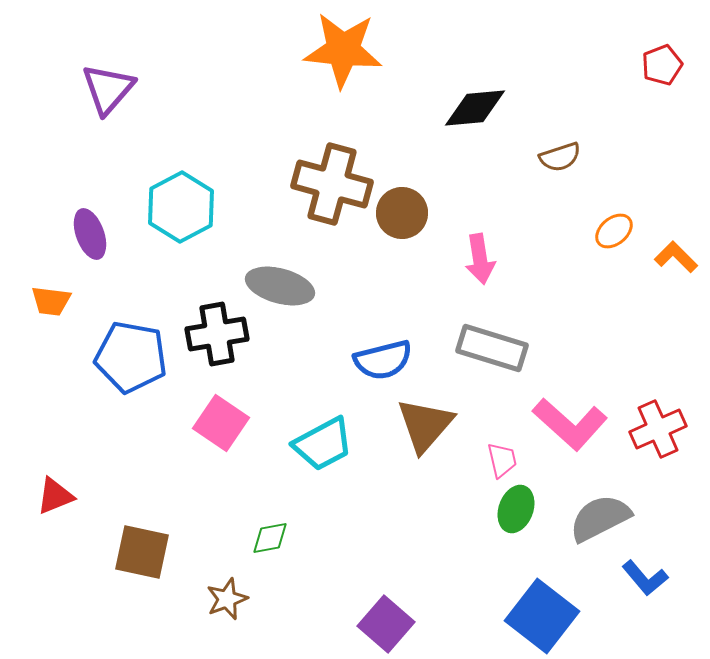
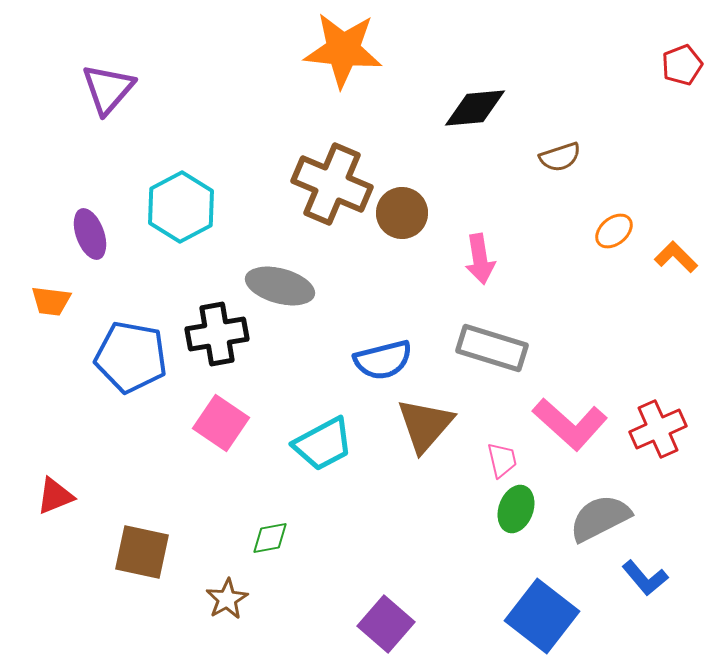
red pentagon: moved 20 px right
brown cross: rotated 8 degrees clockwise
brown star: rotated 9 degrees counterclockwise
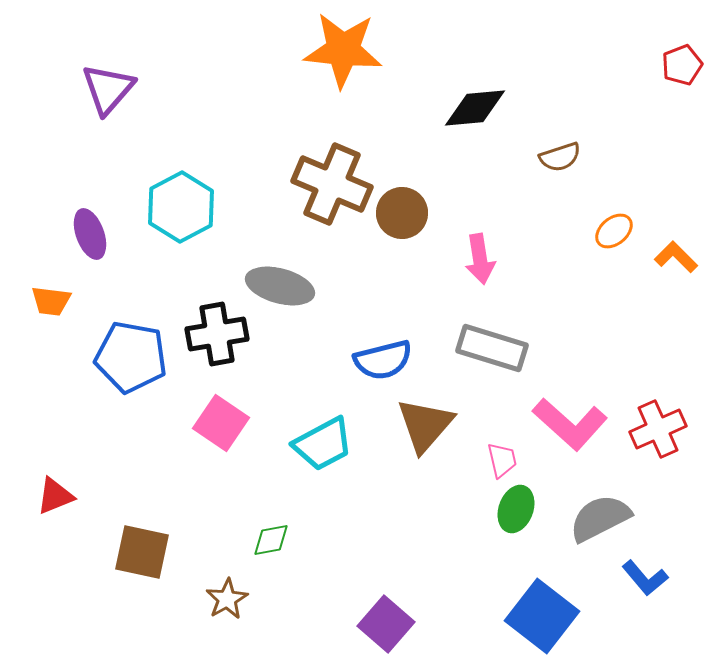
green diamond: moved 1 px right, 2 px down
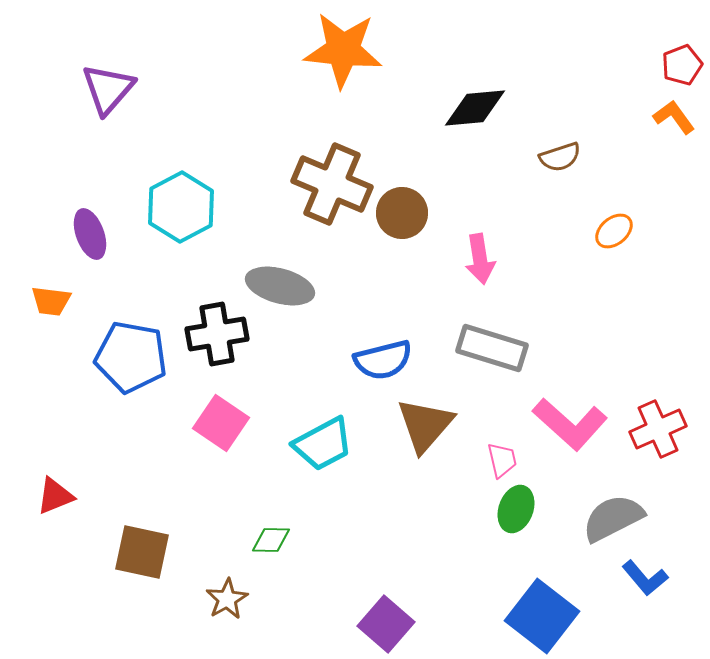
orange L-shape: moved 2 px left, 140 px up; rotated 9 degrees clockwise
gray semicircle: moved 13 px right
green diamond: rotated 12 degrees clockwise
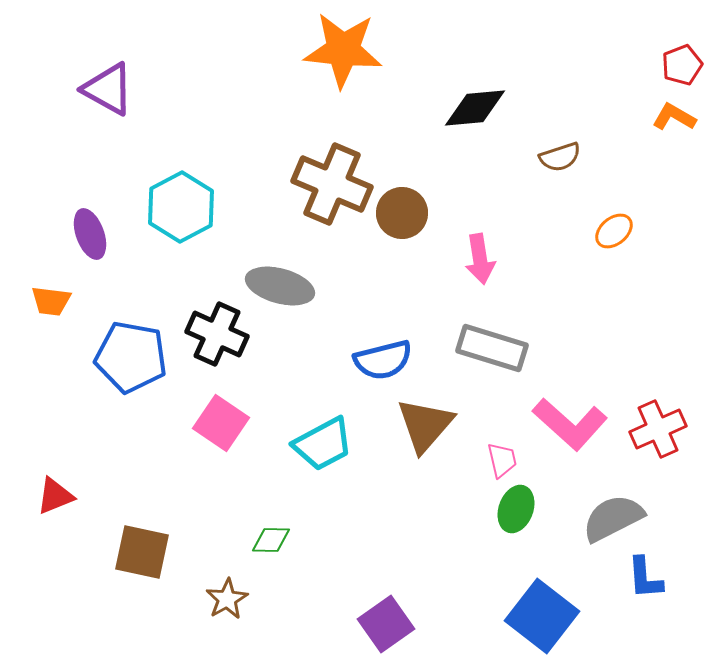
purple triangle: rotated 42 degrees counterclockwise
orange L-shape: rotated 24 degrees counterclockwise
black cross: rotated 34 degrees clockwise
blue L-shape: rotated 36 degrees clockwise
purple square: rotated 14 degrees clockwise
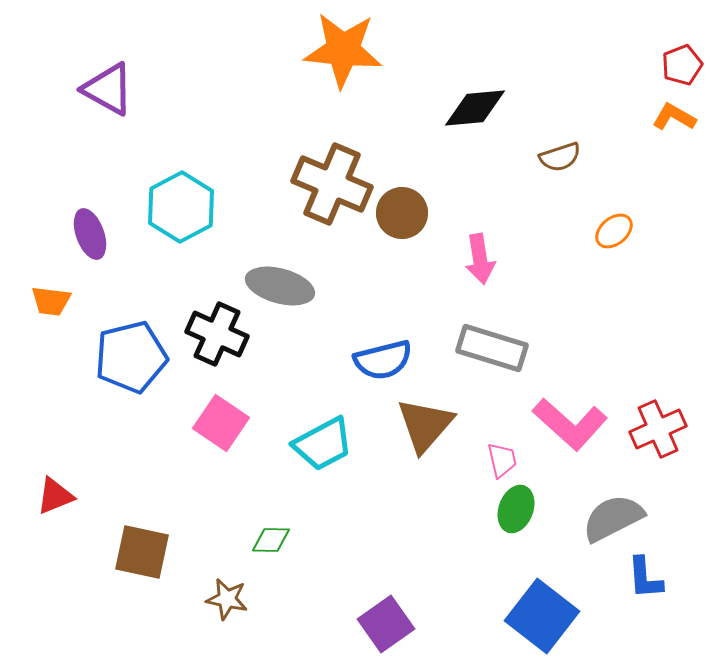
blue pentagon: rotated 24 degrees counterclockwise
brown star: rotated 30 degrees counterclockwise
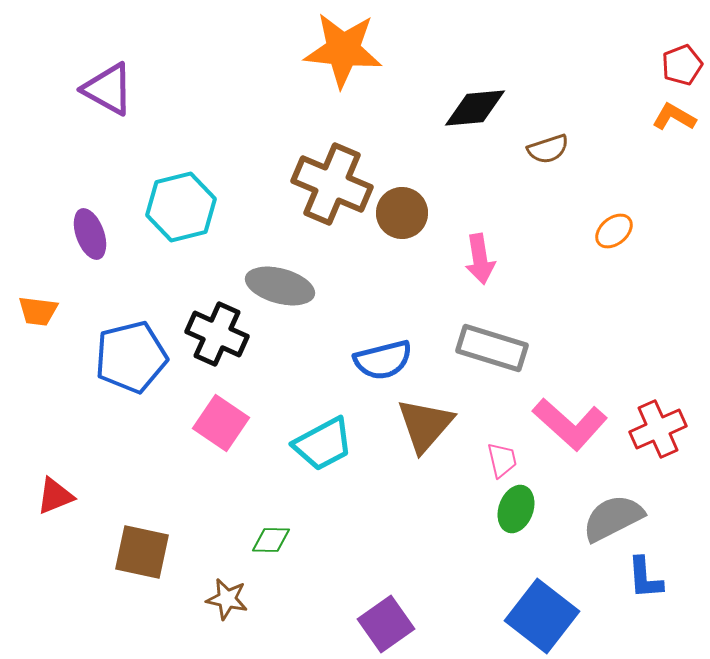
brown semicircle: moved 12 px left, 8 px up
cyan hexagon: rotated 14 degrees clockwise
orange trapezoid: moved 13 px left, 10 px down
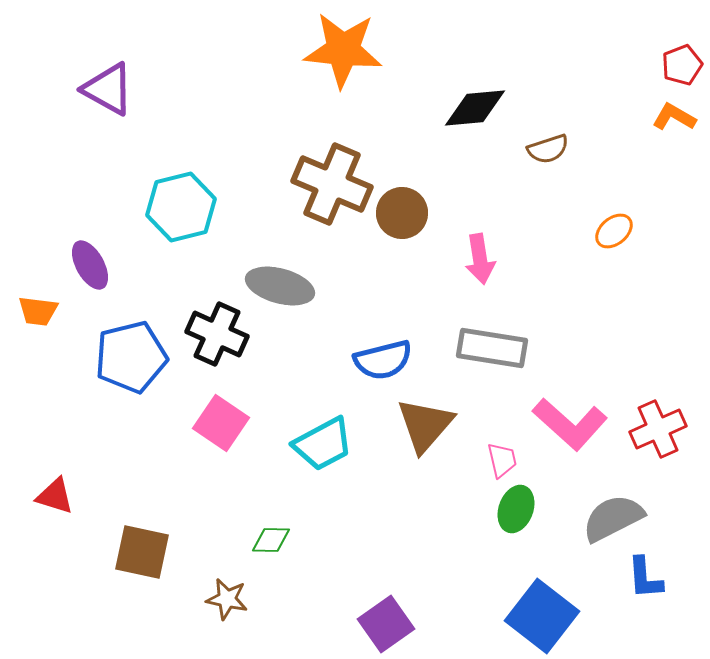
purple ellipse: moved 31 px down; rotated 9 degrees counterclockwise
gray rectangle: rotated 8 degrees counterclockwise
red triangle: rotated 39 degrees clockwise
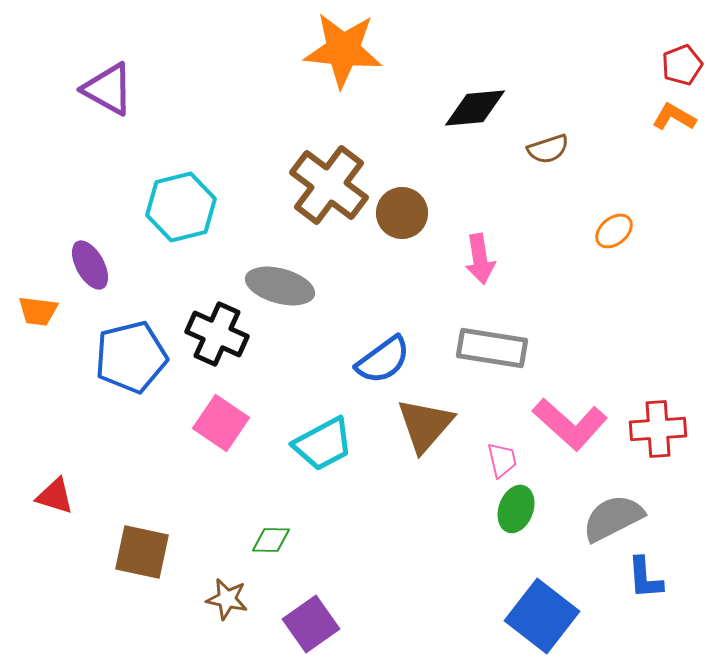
brown cross: moved 3 px left, 1 px down; rotated 14 degrees clockwise
blue semicircle: rotated 22 degrees counterclockwise
red cross: rotated 20 degrees clockwise
purple square: moved 75 px left
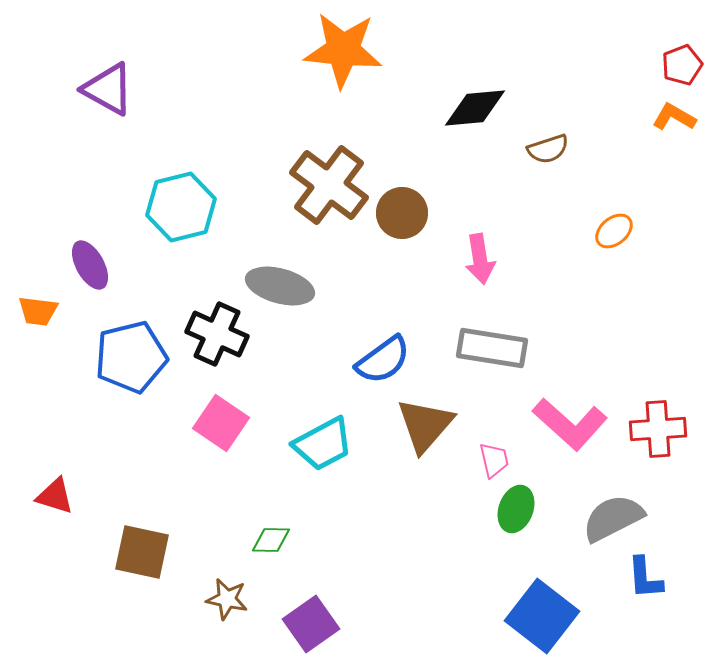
pink trapezoid: moved 8 px left
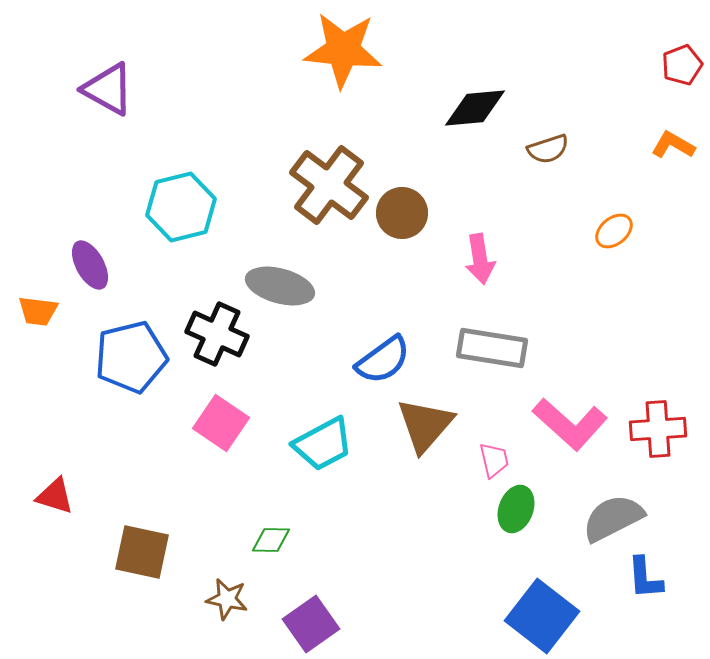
orange L-shape: moved 1 px left, 28 px down
